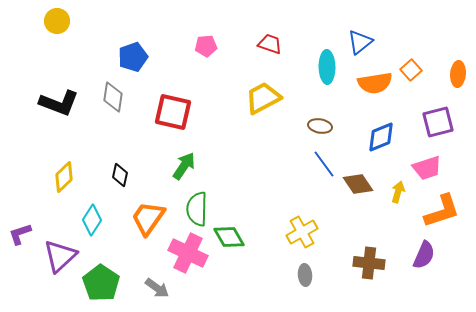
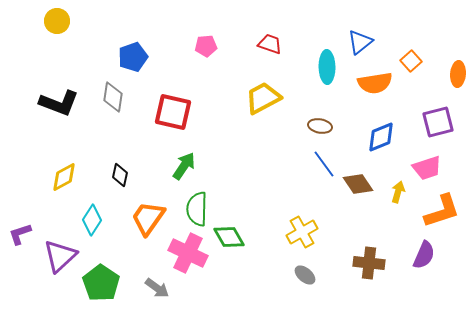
orange square: moved 9 px up
yellow diamond: rotated 16 degrees clockwise
gray ellipse: rotated 45 degrees counterclockwise
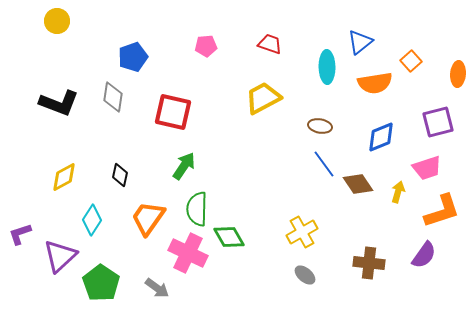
purple semicircle: rotated 12 degrees clockwise
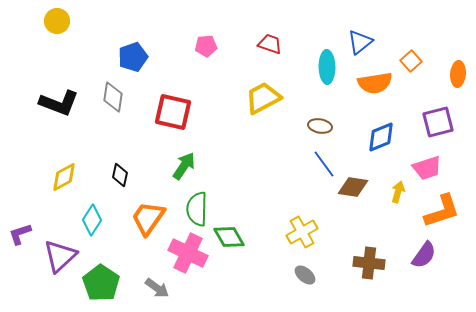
brown diamond: moved 5 px left, 3 px down; rotated 48 degrees counterclockwise
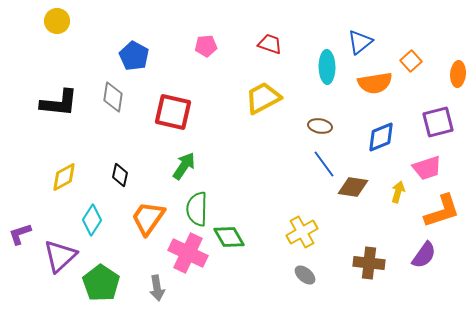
blue pentagon: moved 1 px right, 1 px up; rotated 24 degrees counterclockwise
black L-shape: rotated 15 degrees counterclockwise
gray arrow: rotated 45 degrees clockwise
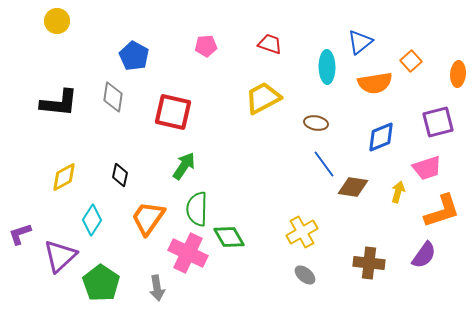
brown ellipse: moved 4 px left, 3 px up
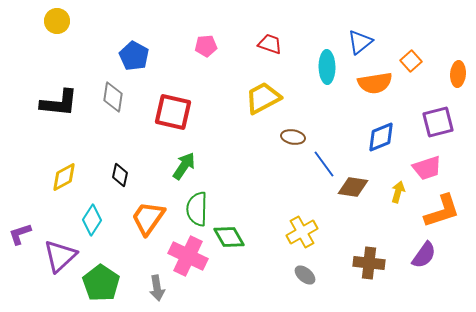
brown ellipse: moved 23 px left, 14 px down
pink cross: moved 3 px down
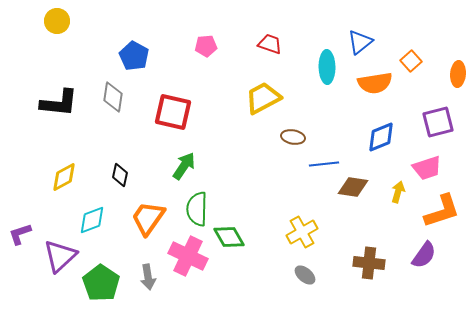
blue line: rotated 60 degrees counterclockwise
cyan diamond: rotated 36 degrees clockwise
gray arrow: moved 9 px left, 11 px up
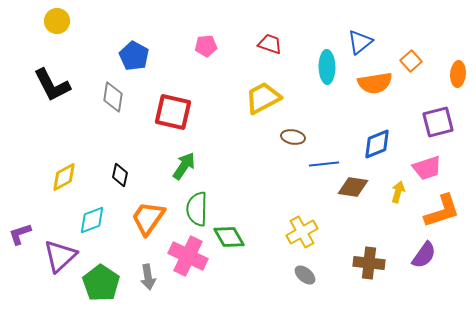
black L-shape: moved 7 px left, 18 px up; rotated 57 degrees clockwise
blue diamond: moved 4 px left, 7 px down
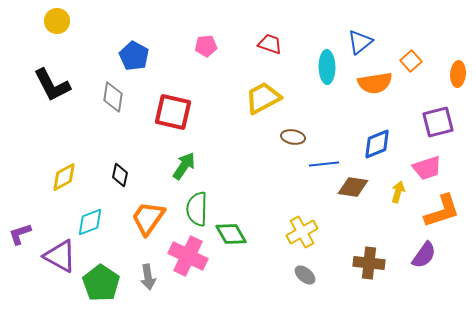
cyan diamond: moved 2 px left, 2 px down
green diamond: moved 2 px right, 3 px up
purple triangle: rotated 48 degrees counterclockwise
